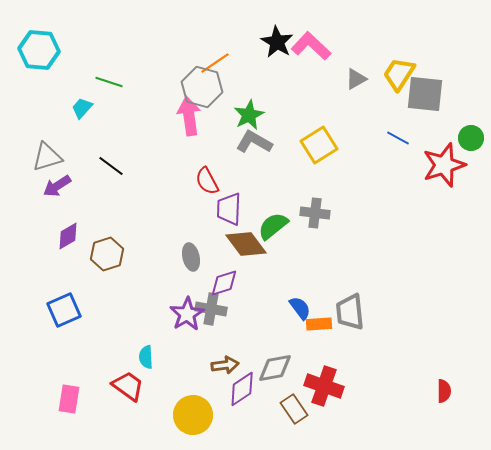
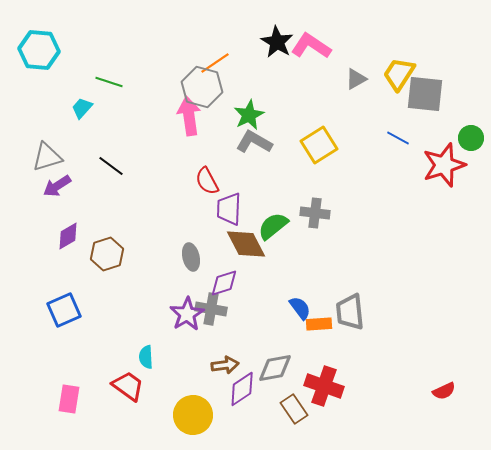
pink L-shape at (311, 46): rotated 9 degrees counterclockwise
brown diamond at (246, 244): rotated 9 degrees clockwise
red semicircle at (444, 391): rotated 65 degrees clockwise
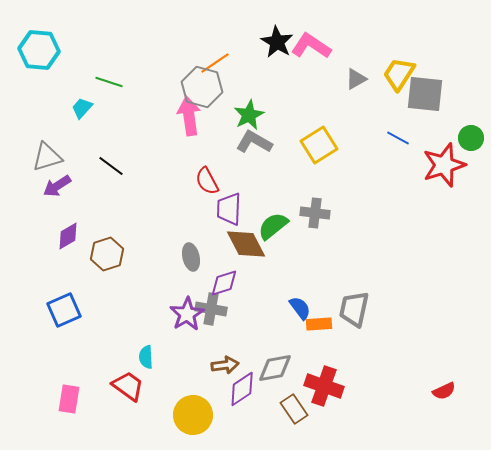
gray trapezoid at (350, 312): moved 4 px right, 3 px up; rotated 18 degrees clockwise
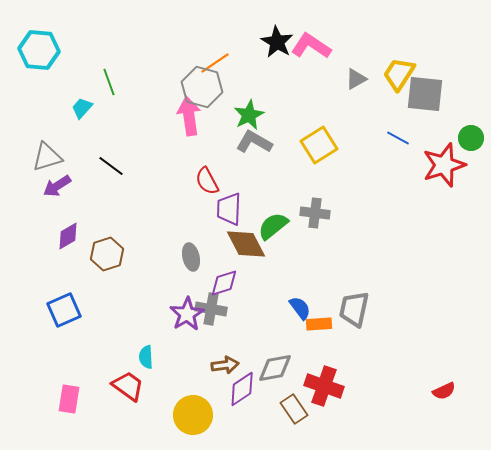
green line at (109, 82): rotated 52 degrees clockwise
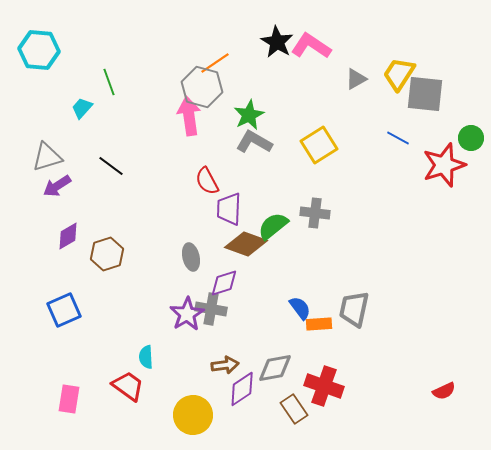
brown diamond at (246, 244): rotated 42 degrees counterclockwise
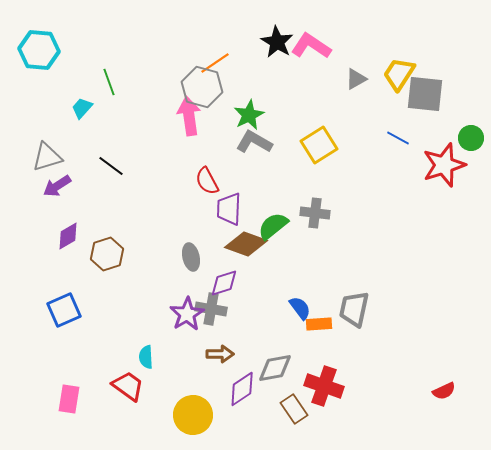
brown arrow at (225, 365): moved 5 px left, 11 px up; rotated 8 degrees clockwise
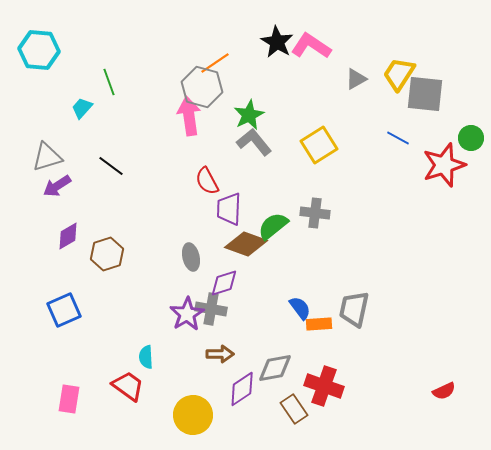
gray L-shape at (254, 142): rotated 21 degrees clockwise
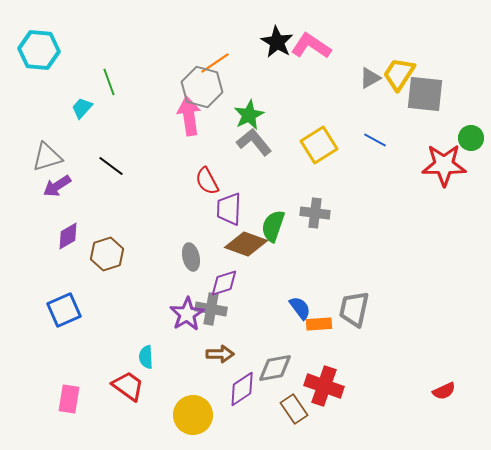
gray triangle at (356, 79): moved 14 px right, 1 px up
blue line at (398, 138): moved 23 px left, 2 px down
red star at (444, 165): rotated 18 degrees clockwise
green semicircle at (273, 226): rotated 32 degrees counterclockwise
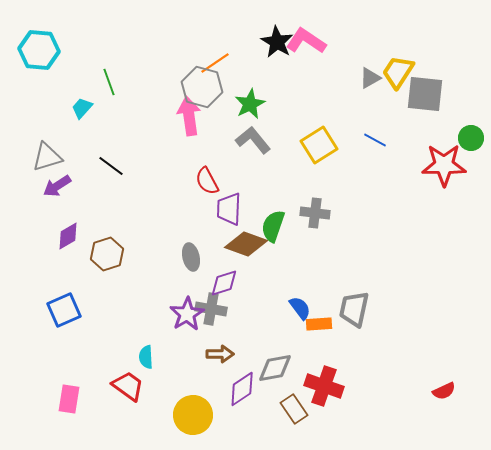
pink L-shape at (311, 46): moved 5 px left, 5 px up
yellow trapezoid at (399, 74): moved 1 px left, 2 px up
green star at (249, 115): moved 1 px right, 11 px up
gray L-shape at (254, 142): moved 1 px left, 2 px up
